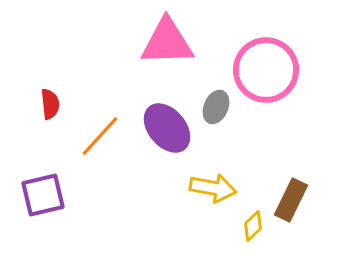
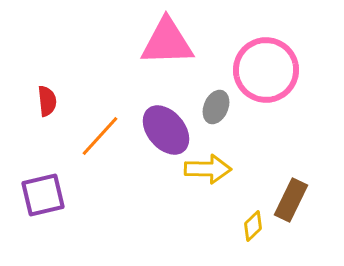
red semicircle: moved 3 px left, 3 px up
purple ellipse: moved 1 px left, 2 px down
yellow arrow: moved 5 px left, 19 px up; rotated 9 degrees counterclockwise
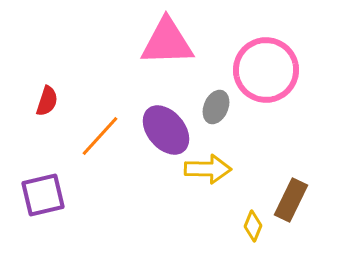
red semicircle: rotated 24 degrees clockwise
yellow diamond: rotated 24 degrees counterclockwise
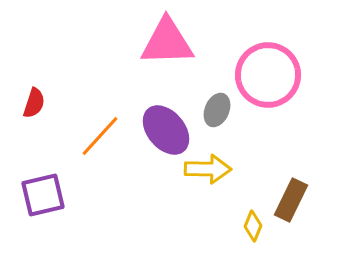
pink circle: moved 2 px right, 5 px down
red semicircle: moved 13 px left, 2 px down
gray ellipse: moved 1 px right, 3 px down
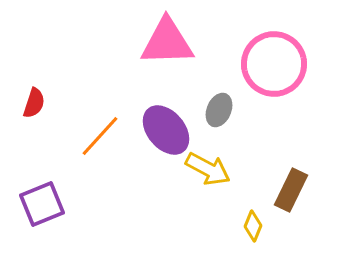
pink circle: moved 6 px right, 11 px up
gray ellipse: moved 2 px right
yellow arrow: rotated 27 degrees clockwise
purple square: moved 1 px left, 9 px down; rotated 9 degrees counterclockwise
brown rectangle: moved 10 px up
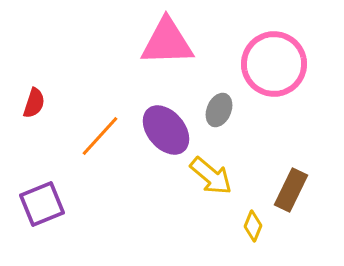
yellow arrow: moved 3 px right, 7 px down; rotated 12 degrees clockwise
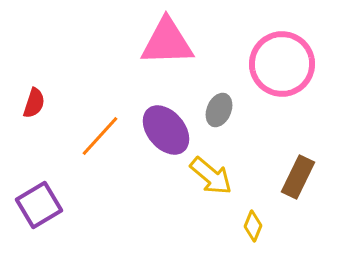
pink circle: moved 8 px right
brown rectangle: moved 7 px right, 13 px up
purple square: moved 3 px left, 1 px down; rotated 9 degrees counterclockwise
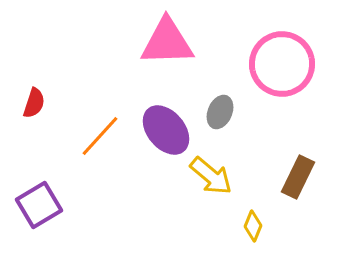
gray ellipse: moved 1 px right, 2 px down
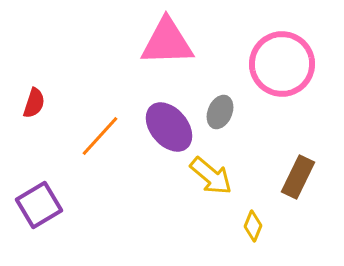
purple ellipse: moved 3 px right, 3 px up
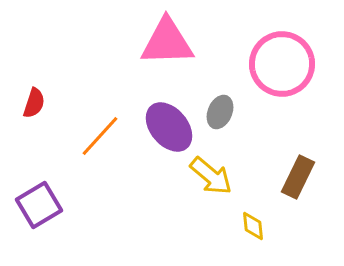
yellow diamond: rotated 28 degrees counterclockwise
